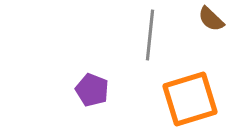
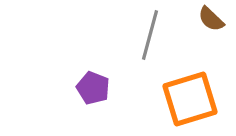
gray line: rotated 9 degrees clockwise
purple pentagon: moved 1 px right, 2 px up
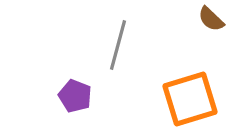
gray line: moved 32 px left, 10 px down
purple pentagon: moved 18 px left, 8 px down
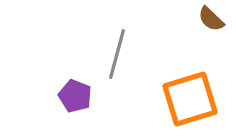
gray line: moved 1 px left, 9 px down
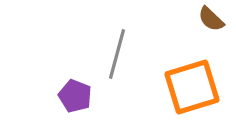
orange square: moved 2 px right, 12 px up
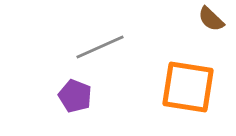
gray line: moved 17 px left, 7 px up; rotated 51 degrees clockwise
orange square: moved 4 px left; rotated 26 degrees clockwise
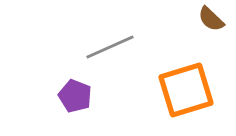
gray line: moved 10 px right
orange square: moved 2 px left, 3 px down; rotated 26 degrees counterclockwise
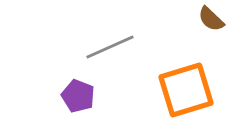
purple pentagon: moved 3 px right
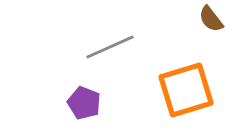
brown semicircle: rotated 8 degrees clockwise
purple pentagon: moved 6 px right, 7 px down
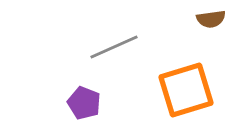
brown semicircle: rotated 60 degrees counterclockwise
gray line: moved 4 px right
